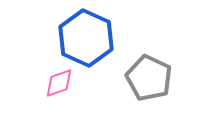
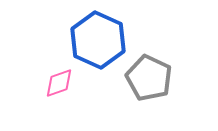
blue hexagon: moved 12 px right, 2 px down
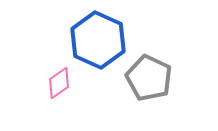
pink diamond: rotated 16 degrees counterclockwise
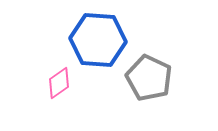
blue hexagon: rotated 20 degrees counterclockwise
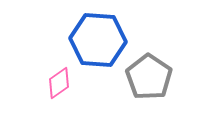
gray pentagon: moved 1 px up; rotated 9 degrees clockwise
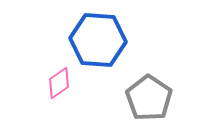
gray pentagon: moved 21 px down
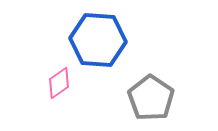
gray pentagon: moved 2 px right
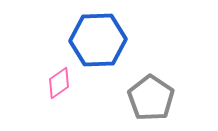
blue hexagon: rotated 6 degrees counterclockwise
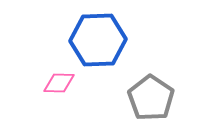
pink diamond: rotated 36 degrees clockwise
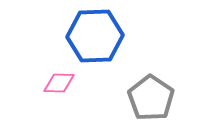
blue hexagon: moved 3 px left, 4 px up
